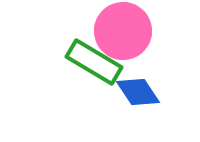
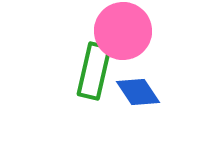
green rectangle: moved 9 px down; rotated 72 degrees clockwise
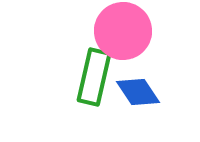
green rectangle: moved 6 px down
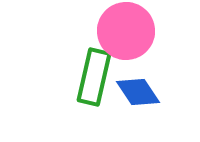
pink circle: moved 3 px right
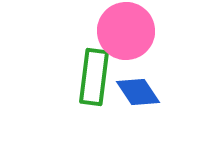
green rectangle: rotated 6 degrees counterclockwise
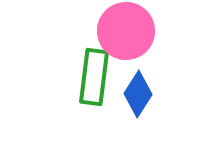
blue diamond: moved 2 px down; rotated 66 degrees clockwise
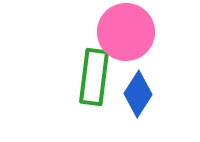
pink circle: moved 1 px down
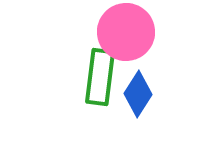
green rectangle: moved 6 px right
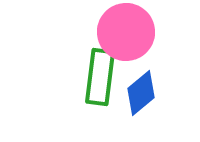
blue diamond: moved 3 px right, 1 px up; rotated 18 degrees clockwise
